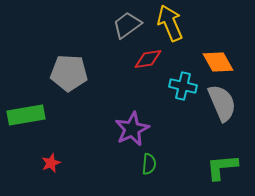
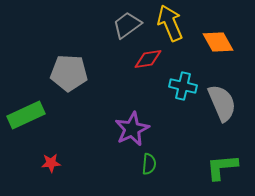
orange diamond: moved 20 px up
green rectangle: rotated 15 degrees counterclockwise
red star: rotated 18 degrees clockwise
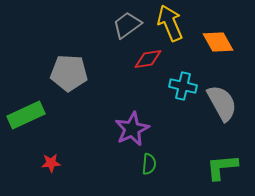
gray semicircle: rotated 6 degrees counterclockwise
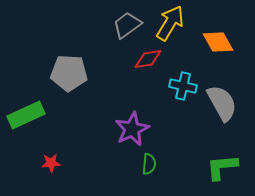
yellow arrow: rotated 54 degrees clockwise
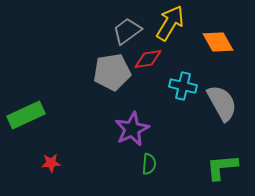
gray trapezoid: moved 6 px down
gray pentagon: moved 43 px right, 1 px up; rotated 12 degrees counterclockwise
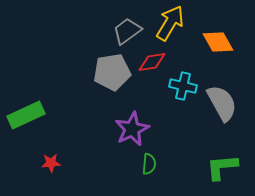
red diamond: moved 4 px right, 3 px down
